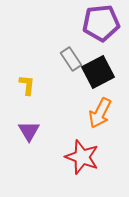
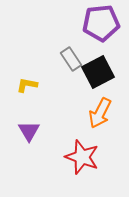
yellow L-shape: rotated 85 degrees counterclockwise
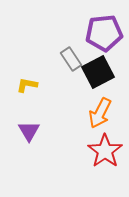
purple pentagon: moved 3 px right, 10 px down
red star: moved 23 px right, 6 px up; rotated 16 degrees clockwise
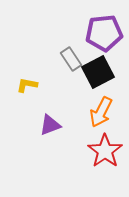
orange arrow: moved 1 px right, 1 px up
purple triangle: moved 21 px right, 6 px up; rotated 40 degrees clockwise
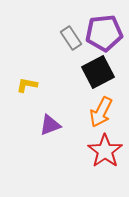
gray rectangle: moved 21 px up
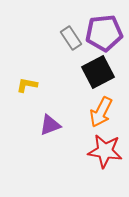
red star: rotated 28 degrees counterclockwise
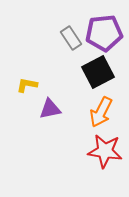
purple triangle: moved 16 px up; rotated 10 degrees clockwise
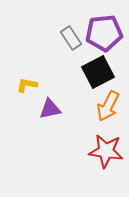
orange arrow: moved 7 px right, 6 px up
red star: moved 1 px right
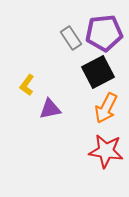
yellow L-shape: rotated 65 degrees counterclockwise
orange arrow: moved 2 px left, 2 px down
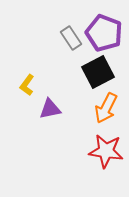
purple pentagon: rotated 27 degrees clockwise
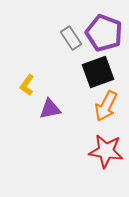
black square: rotated 8 degrees clockwise
orange arrow: moved 2 px up
